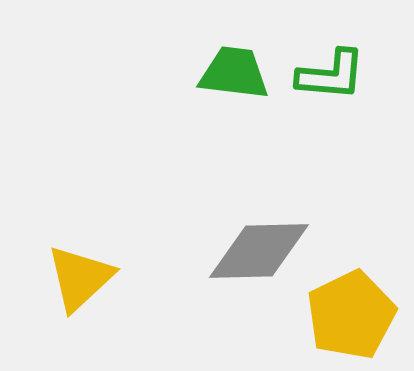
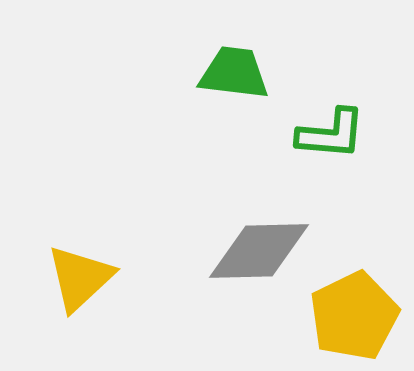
green L-shape: moved 59 px down
yellow pentagon: moved 3 px right, 1 px down
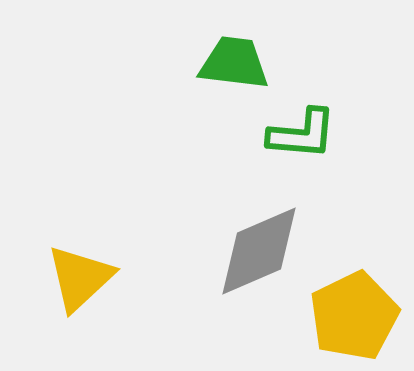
green trapezoid: moved 10 px up
green L-shape: moved 29 px left
gray diamond: rotated 22 degrees counterclockwise
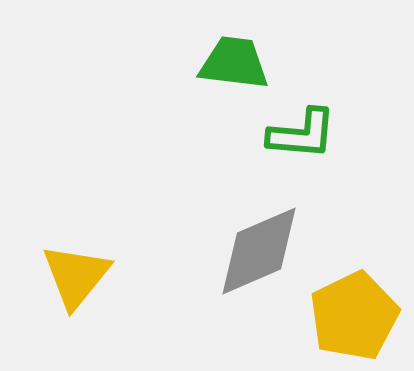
yellow triangle: moved 4 px left, 2 px up; rotated 8 degrees counterclockwise
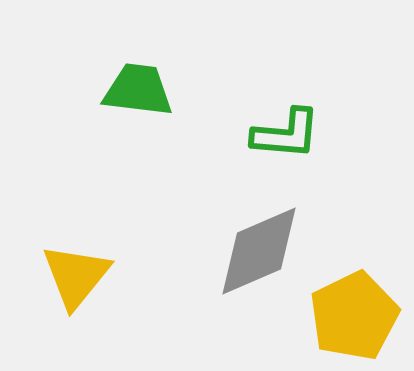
green trapezoid: moved 96 px left, 27 px down
green L-shape: moved 16 px left
